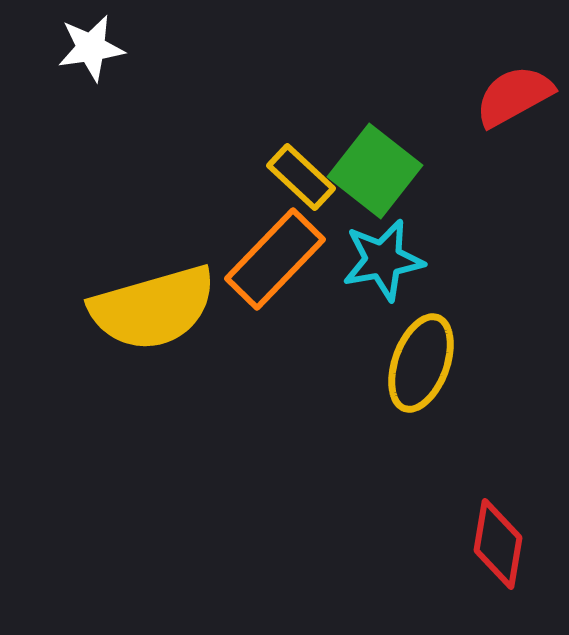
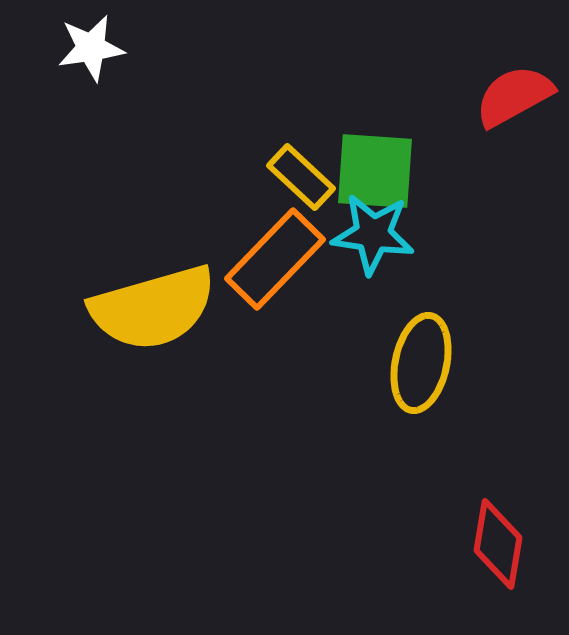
green square: rotated 34 degrees counterclockwise
cyan star: moved 10 px left, 26 px up; rotated 18 degrees clockwise
yellow ellipse: rotated 8 degrees counterclockwise
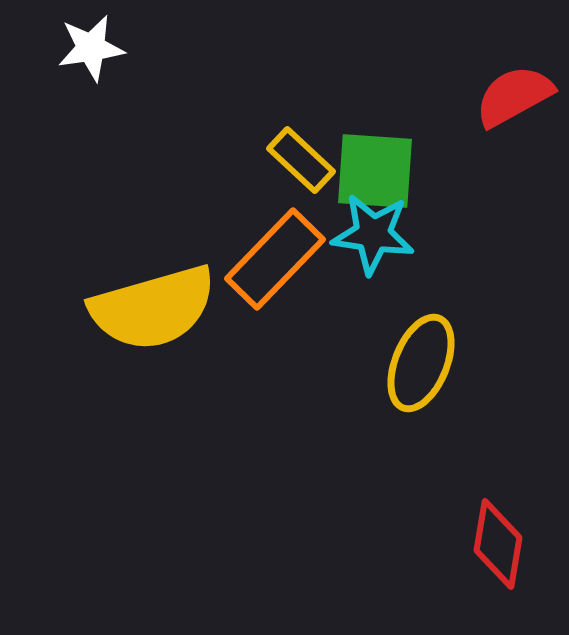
yellow rectangle: moved 17 px up
yellow ellipse: rotated 10 degrees clockwise
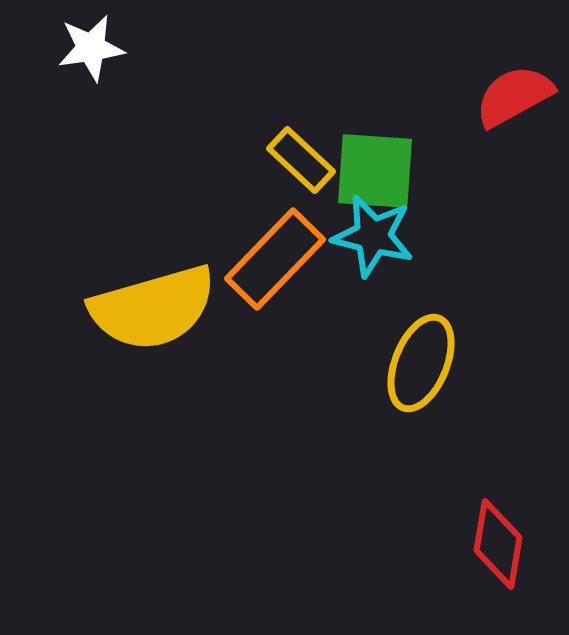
cyan star: moved 2 px down; rotated 6 degrees clockwise
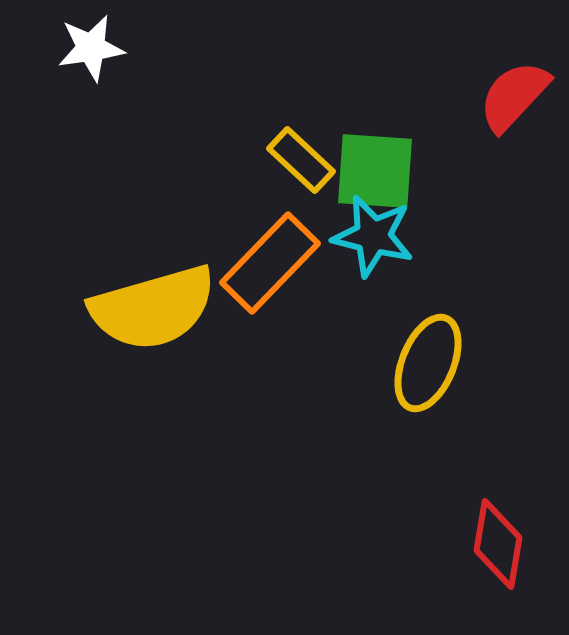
red semicircle: rotated 18 degrees counterclockwise
orange rectangle: moved 5 px left, 4 px down
yellow ellipse: moved 7 px right
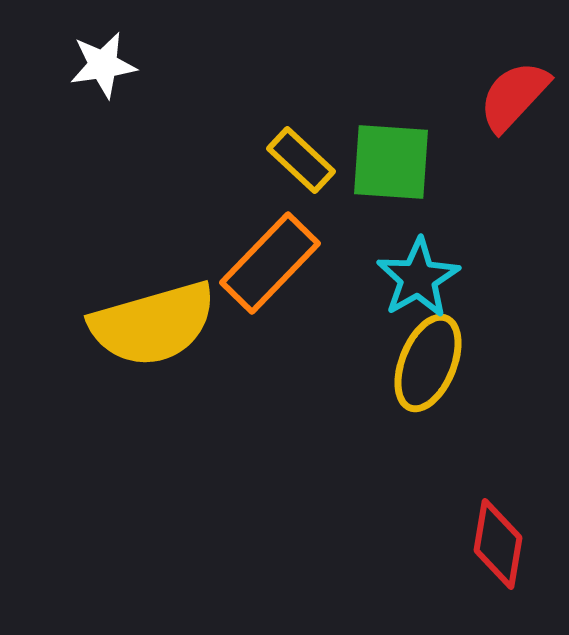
white star: moved 12 px right, 17 px down
green square: moved 16 px right, 9 px up
cyan star: moved 45 px right, 42 px down; rotated 28 degrees clockwise
yellow semicircle: moved 16 px down
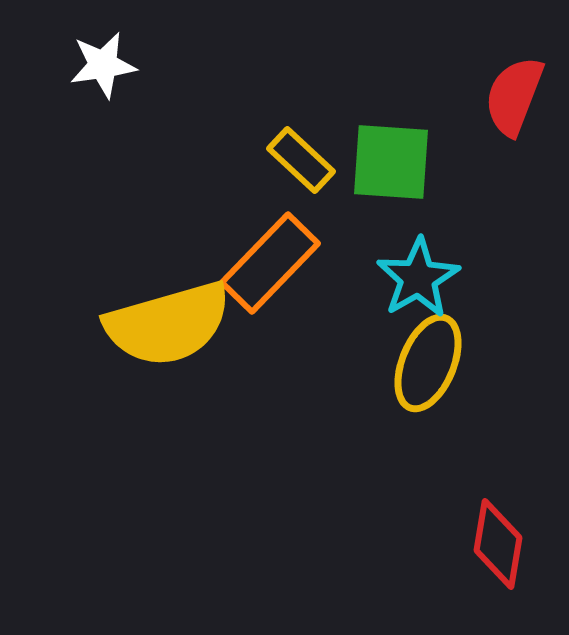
red semicircle: rotated 22 degrees counterclockwise
yellow semicircle: moved 15 px right
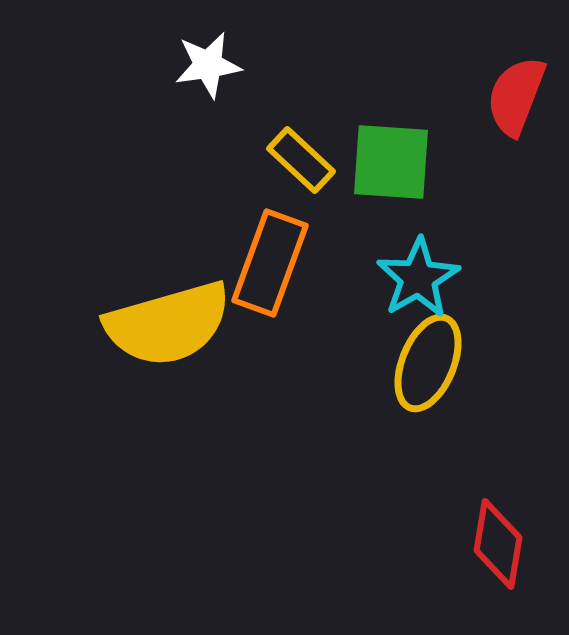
white star: moved 105 px right
red semicircle: moved 2 px right
orange rectangle: rotated 24 degrees counterclockwise
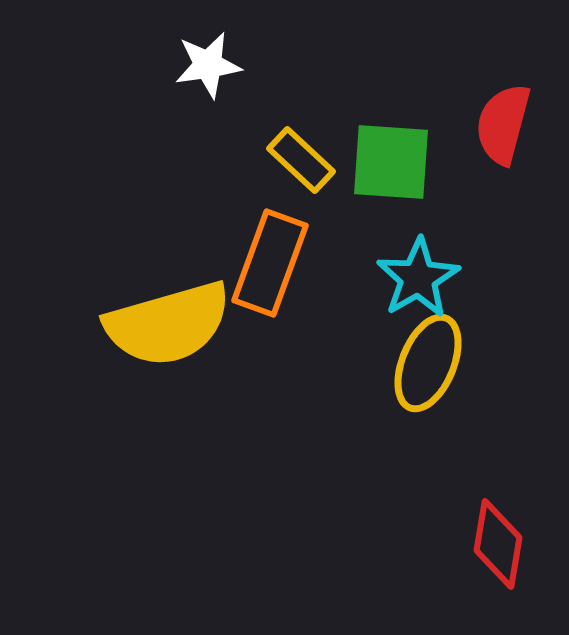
red semicircle: moved 13 px left, 28 px down; rotated 6 degrees counterclockwise
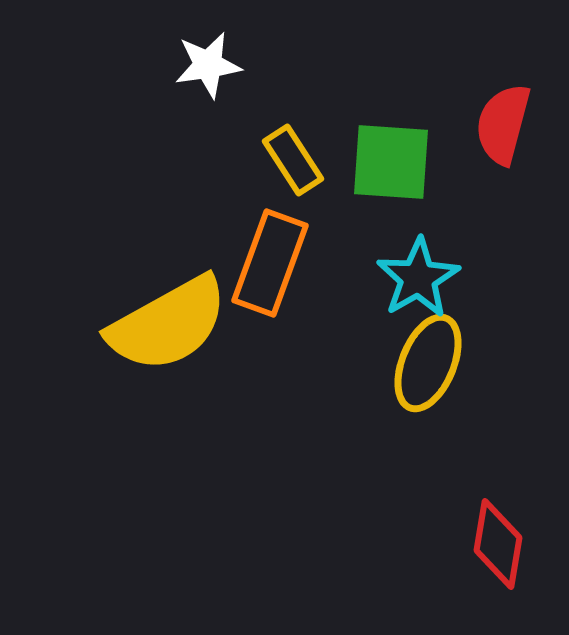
yellow rectangle: moved 8 px left; rotated 14 degrees clockwise
yellow semicircle: rotated 13 degrees counterclockwise
